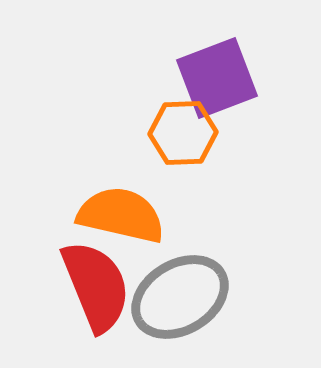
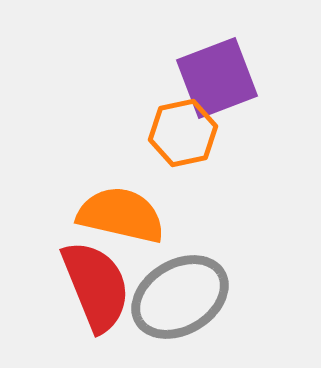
orange hexagon: rotated 10 degrees counterclockwise
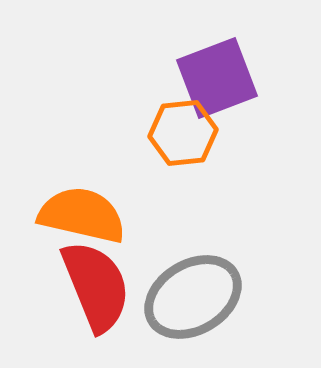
orange hexagon: rotated 6 degrees clockwise
orange semicircle: moved 39 px left
gray ellipse: moved 13 px right
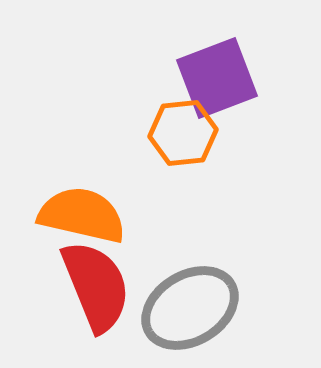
gray ellipse: moved 3 px left, 11 px down
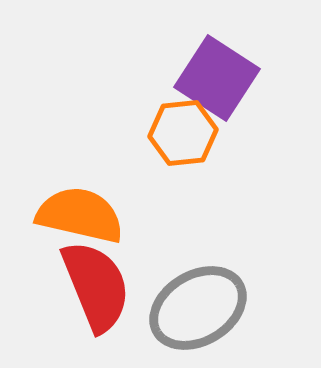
purple square: rotated 36 degrees counterclockwise
orange semicircle: moved 2 px left
gray ellipse: moved 8 px right
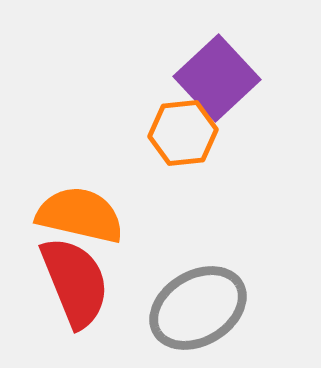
purple square: rotated 14 degrees clockwise
red semicircle: moved 21 px left, 4 px up
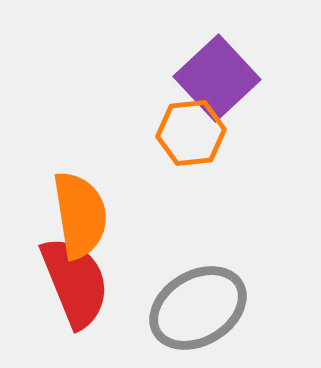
orange hexagon: moved 8 px right
orange semicircle: rotated 68 degrees clockwise
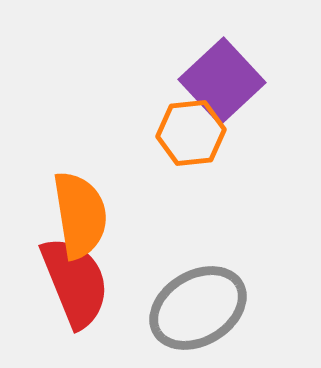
purple square: moved 5 px right, 3 px down
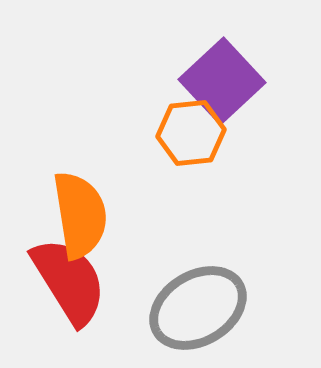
red semicircle: moved 6 px left, 1 px up; rotated 10 degrees counterclockwise
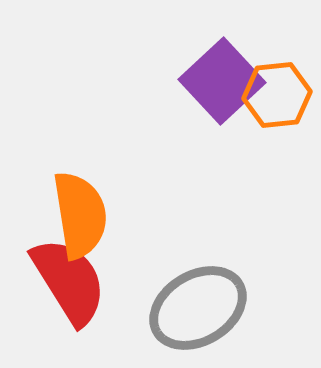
orange hexagon: moved 86 px right, 38 px up
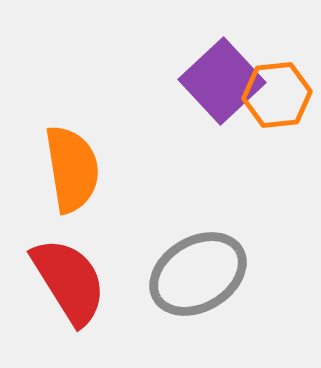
orange semicircle: moved 8 px left, 46 px up
gray ellipse: moved 34 px up
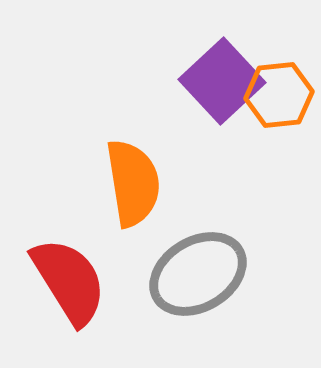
orange hexagon: moved 2 px right
orange semicircle: moved 61 px right, 14 px down
